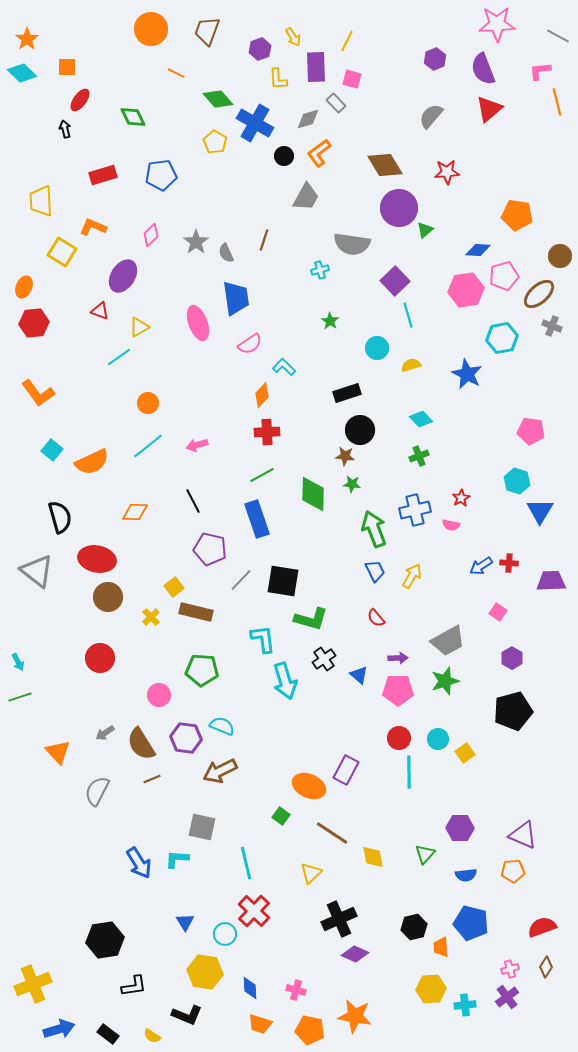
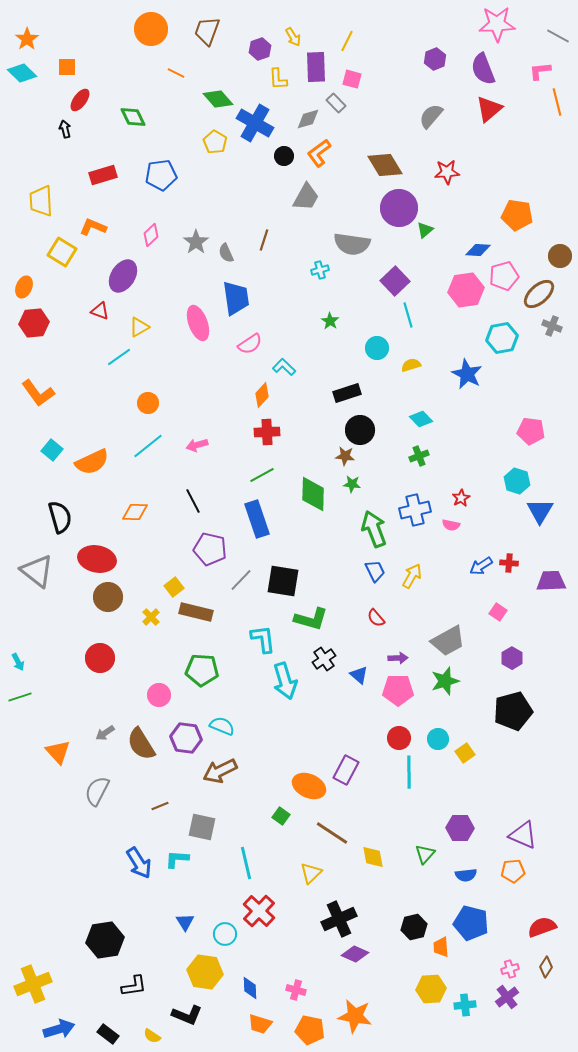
brown line at (152, 779): moved 8 px right, 27 px down
red cross at (254, 911): moved 5 px right
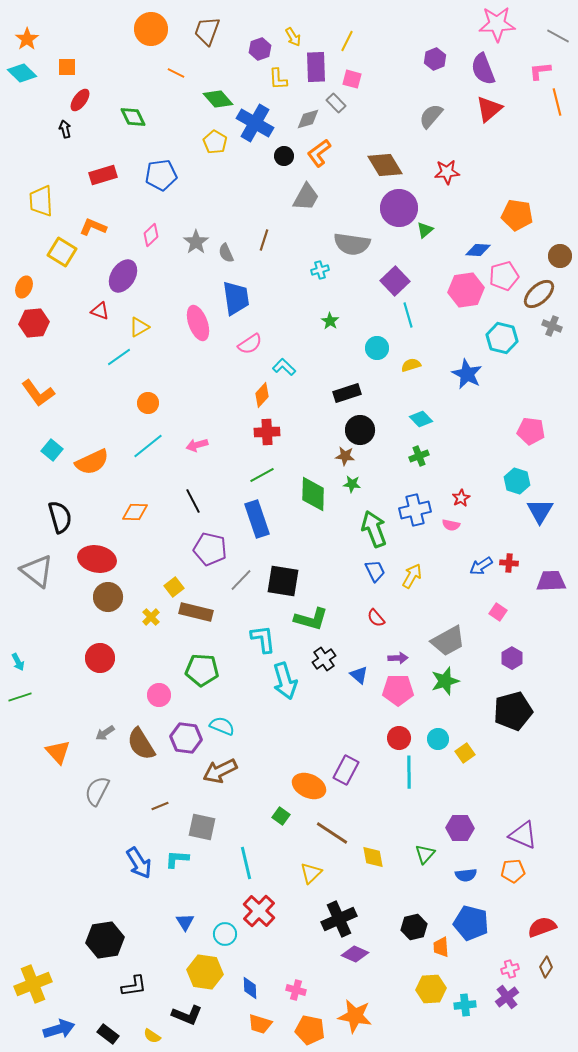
cyan hexagon at (502, 338): rotated 24 degrees clockwise
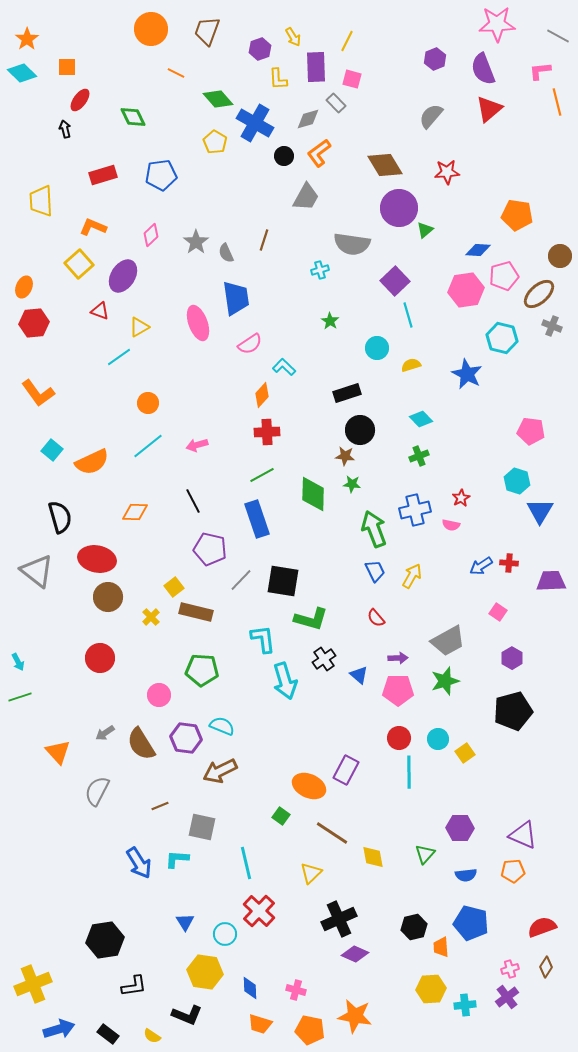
yellow square at (62, 252): moved 17 px right, 12 px down; rotated 16 degrees clockwise
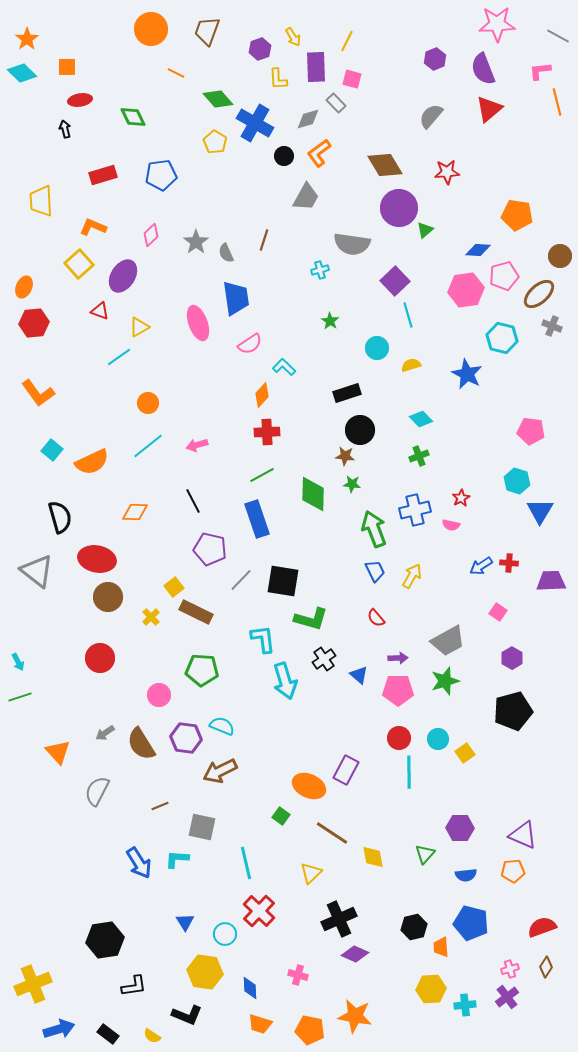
red ellipse at (80, 100): rotated 45 degrees clockwise
brown rectangle at (196, 612): rotated 12 degrees clockwise
pink cross at (296, 990): moved 2 px right, 15 px up
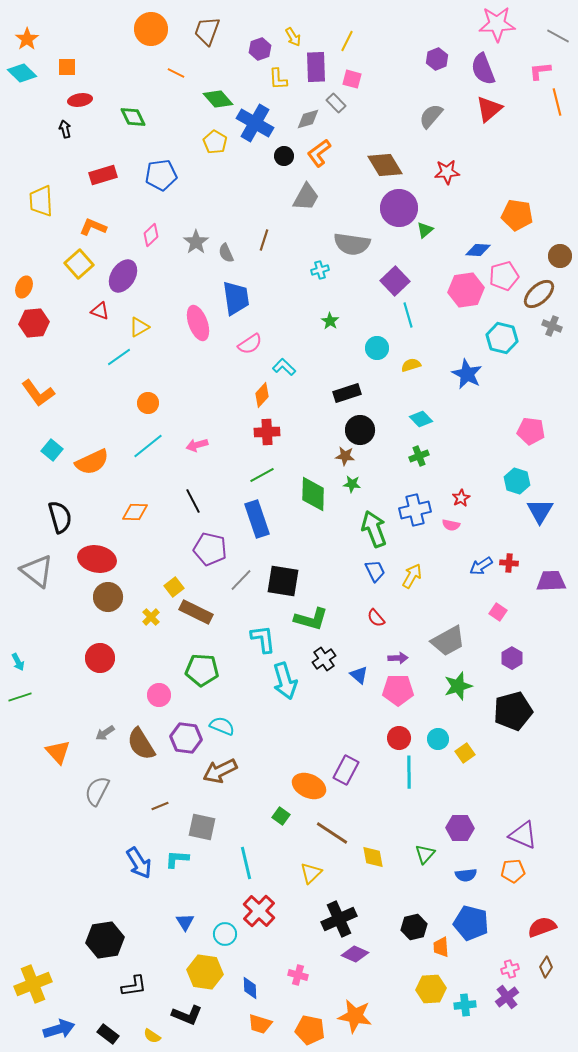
purple hexagon at (435, 59): moved 2 px right
green star at (445, 681): moved 13 px right, 5 px down
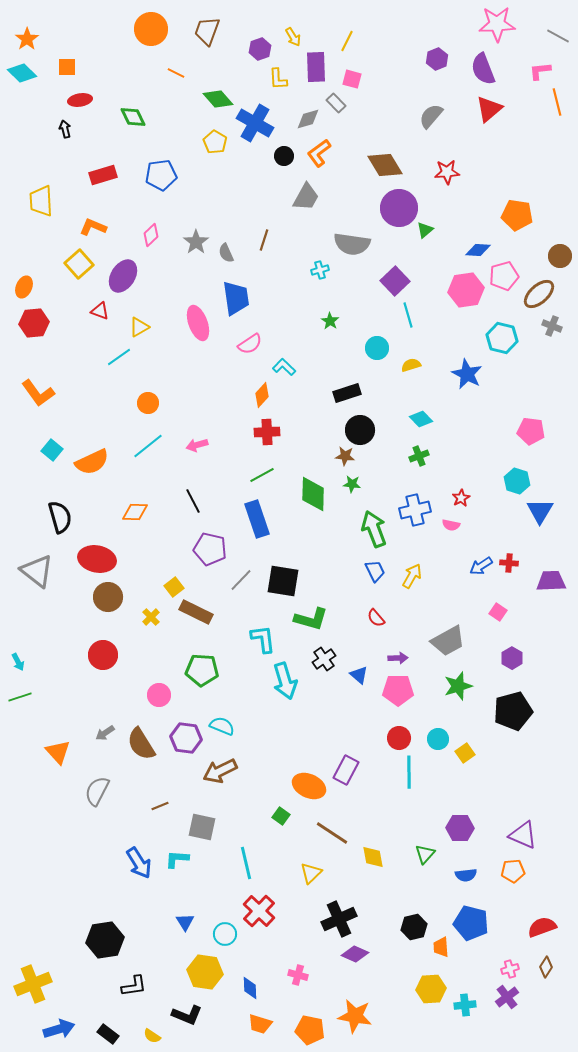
red circle at (100, 658): moved 3 px right, 3 px up
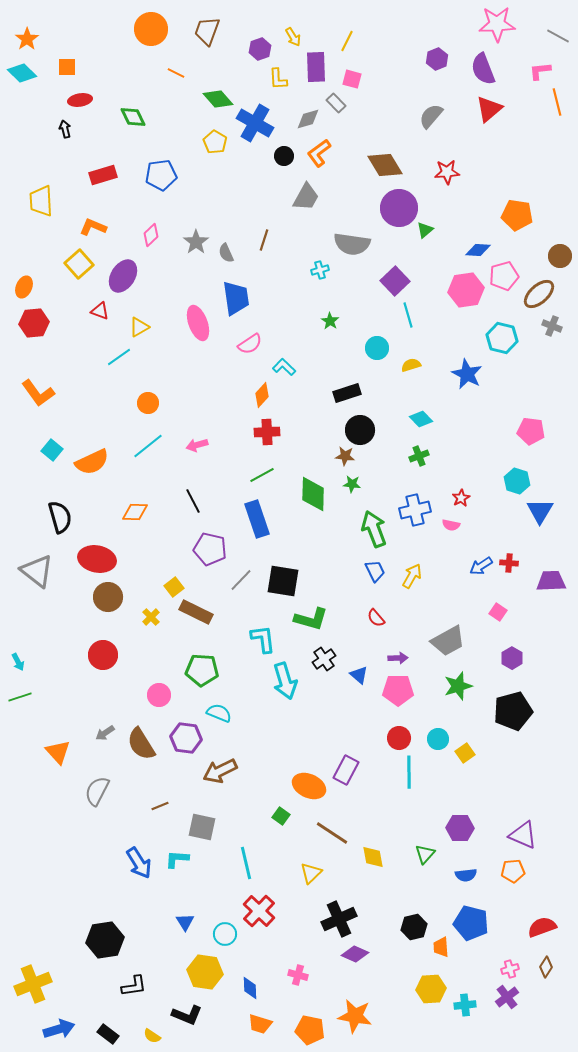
cyan semicircle at (222, 726): moved 3 px left, 13 px up
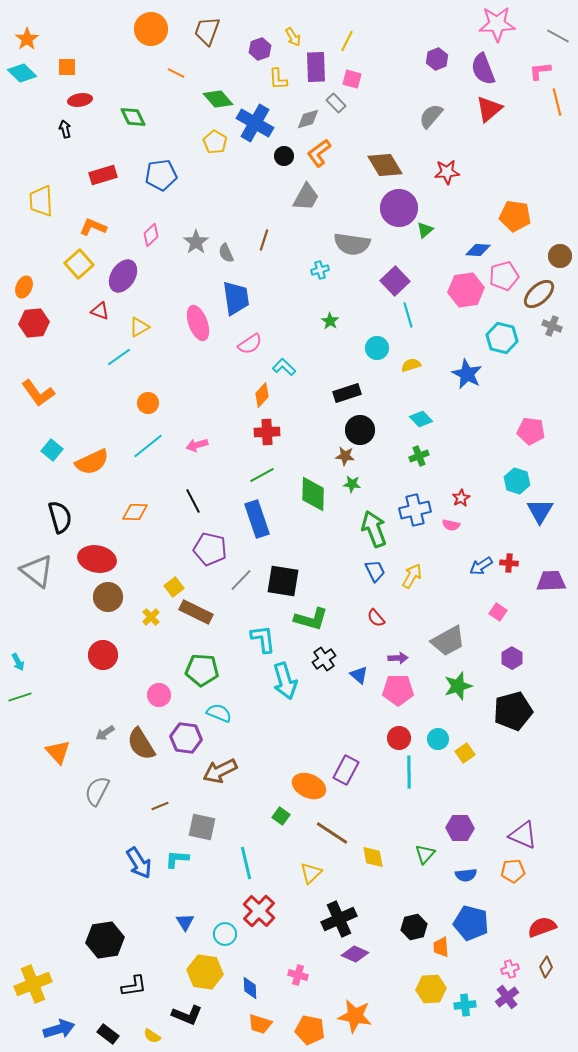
orange pentagon at (517, 215): moved 2 px left, 1 px down
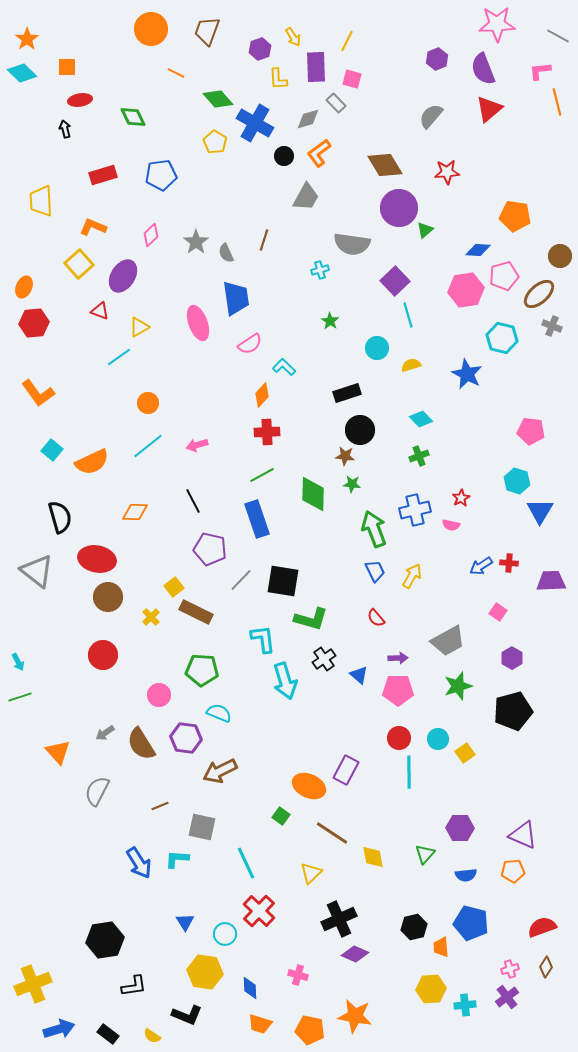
cyan line at (246, 863): rotated 12 degrees counterclockwise
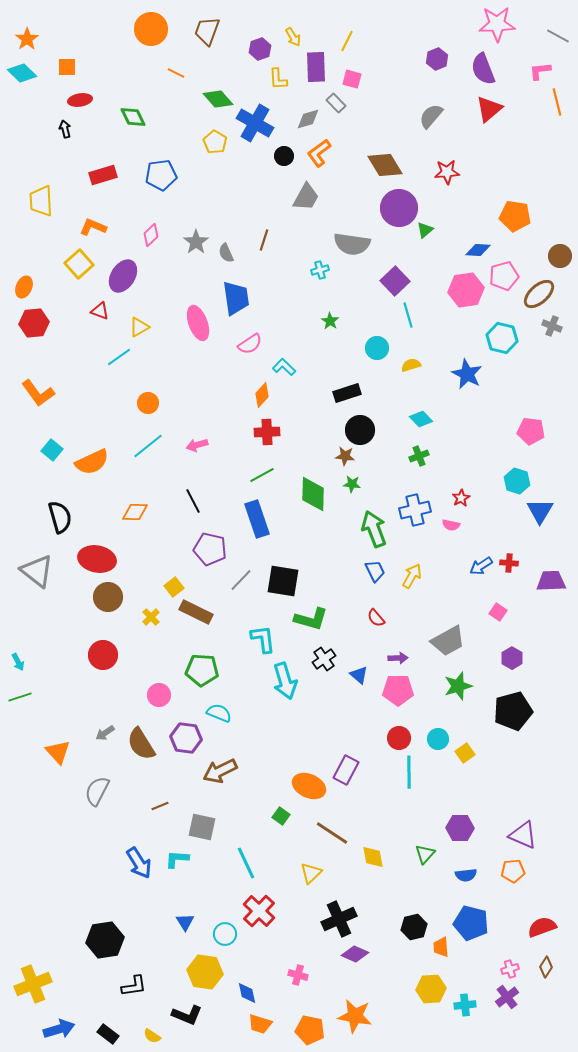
blue diamond at (250, 988): moved 3 px left, 5 px down; rotated 10 degrees counterclockwise
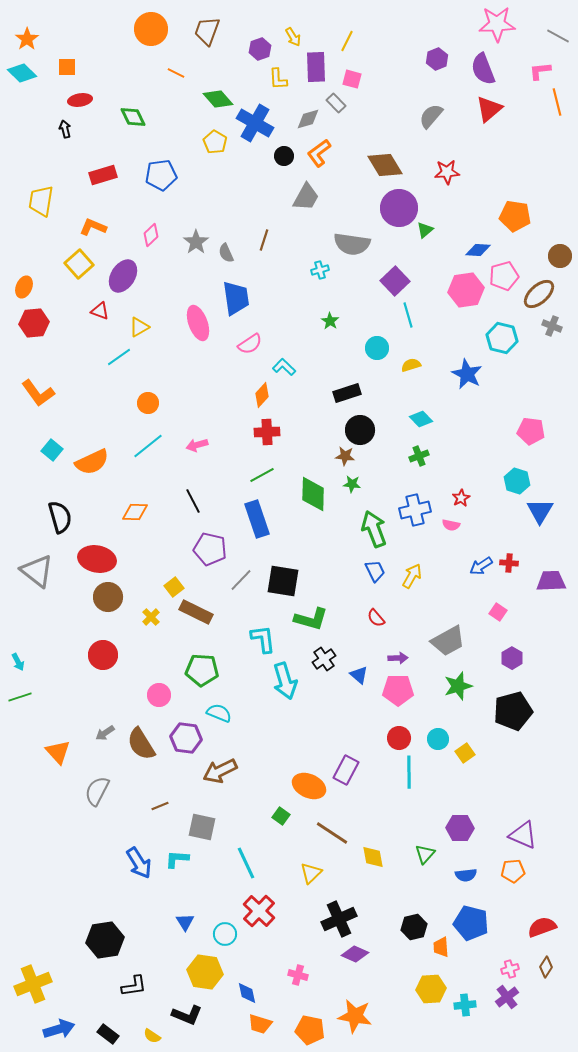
yellow trapezoid at (41, 201): rotated 12 degrees clockwise
